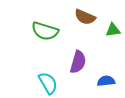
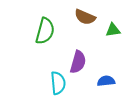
green semicircle: rotated 92 degrees counterclockwise
cyan semicircle: moved 10 px right; rotated 25 degrees clockwise
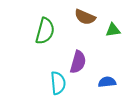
blue semicircle: moved 1 px right, 1 px down
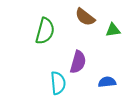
brown semicircle: rotated 15 degrees clockwise
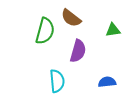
brown semicircle: moved 14 px left, 1 px down
purple semicircle: moved 11 px up
cyan semicircle: moved 1 px left, 2 px up
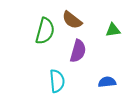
brown semicircle: moved 1 px right, 2 px down
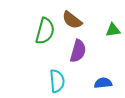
blue semicircle: moved 4 px left, 1 px down
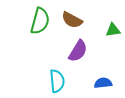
brown semicircle: rotated 10 degrees counterclockwise
green semicircle: moved 5 px left, 10 px up
purple semicircle: rotated 15 degrees clockwise
